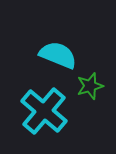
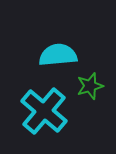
cyan semicircle: rotated 27 degrees counterclockwise
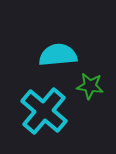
green star: rotated 24 degrees clockwise
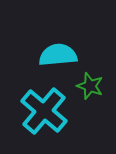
green star: rotated 12 degrees clockwise
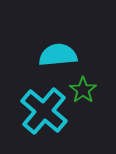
green star: moved 7 px left, 4 px down; rotated 16 degrees clockwise
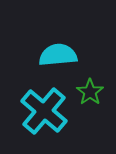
green star: moved 7 px right, 2 px down
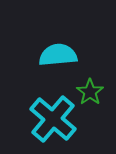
cyan cross: moved 9 px right, 8 px down
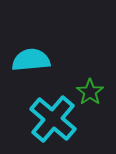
cyan semicircle: moved 27 px left, 5 px down
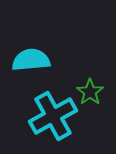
cyan cross: moved 3 px up; rotated 21 degrees clockwise
